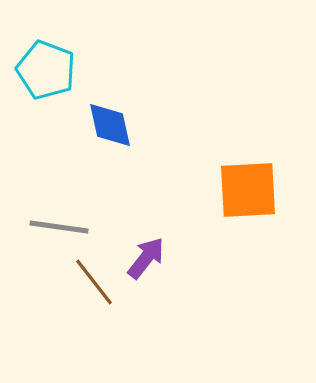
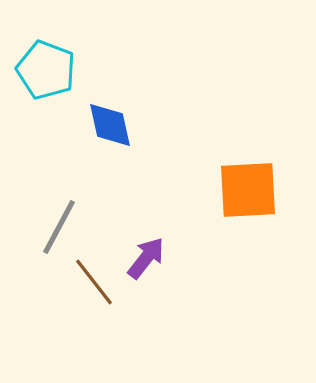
gray line: rotated 70 degrees counterclockwise
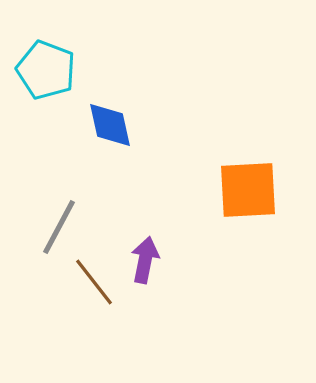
purple arrow: moved 1 px left, 2 px down; rotated 27 degrees counterclockwise
